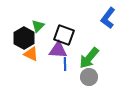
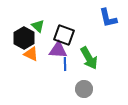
blue L-shape: rotated 50 degrees counterclockwise
green triangle: rotated 32 degrees counterclockwise
green arrow: rotated 70 degrees counterclockwise
gray circle: moved 5 px left, 12 px down
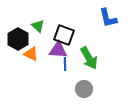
black hexagon: moved 6 px left, 1 px down
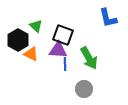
green triangle: moved 2 px left
black square: moved 1 px left
black hexagon: moved 1 px down
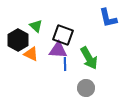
gray circle: moved 2 px right, 1 px up
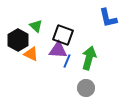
green arrow: rotated 135 degrees counterclockwise
blue line: moved 2 px right, 3 px up; rotated 24 degrees clockwise
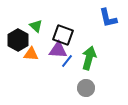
orange triangle: rotated 21 degrees counterclockwise
blue line: rotated 16 degrees clockwise
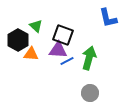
blue line: rotated 24 degrees clockwise
gray circle: moved 4 px right, 5 px down
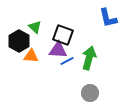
green triangle: moved 1 px left, 1 px down
black hexagon: moved 1 px right, 1 px down
orange triangle: moved 2 px down
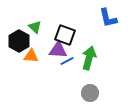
black square: moved 2 px right
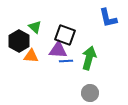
blue line: moved 1 px left; rotated 24 degrees clockwise
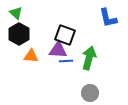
green triangle: moved 19 px left, 14 px up
black hexagon: moved 7 px up
